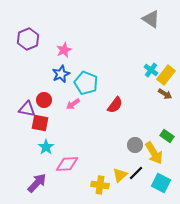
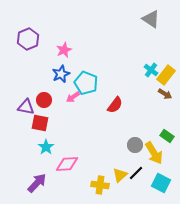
pink arrow: moved 7 px up
purple triangle: moved 1 px left, 2 px up
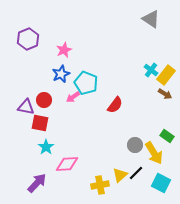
yellow cross: rotated 18 degrees counterclockwise
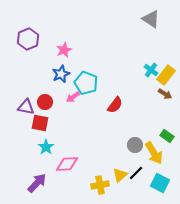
red circle: moved 1 px right, 2 px down
cyan square: moved 1 px left
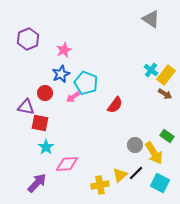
red circle: moved 9 px up
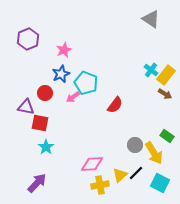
pink diamond: moved 25 px right
